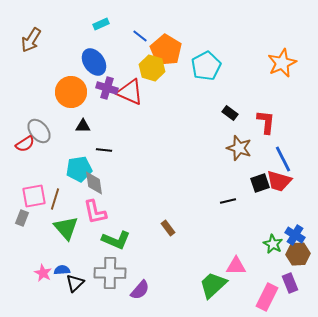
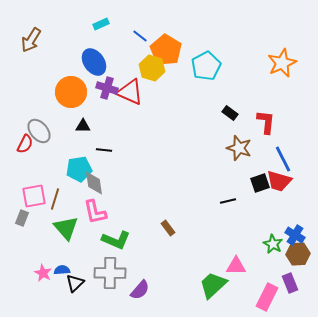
red semicircle at (25, 144): rotated 30 degrees counterclockwise
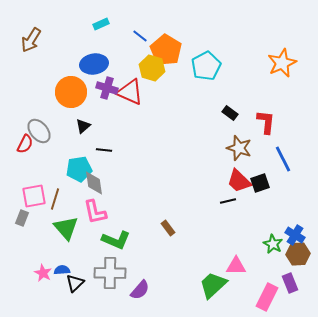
blue ellipse at (94, 62): moved 2 px down; rotated 64 degrees counterclockwise
black triangle at (83, 126): rotated 42 degrees counterclockwise
red trapezoid at (279, 181): moved 40 px left; rotated 28 degrees clockwise
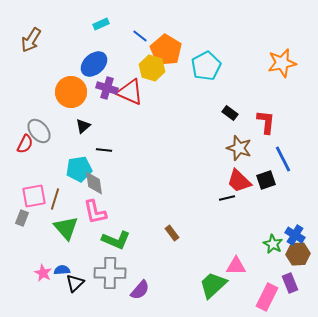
orange star at (282, 63): rotated 12 degrees clockwise
blue ellipse at (94, 64): rotated 32 degrees counterclockwise
black square at (260, 183): moved 6 px right, 3 px up
black line at (228, 201): moved 1 px left, 3 px up
brown rectangle at (168, 228): moved 4 px right, 5 px down
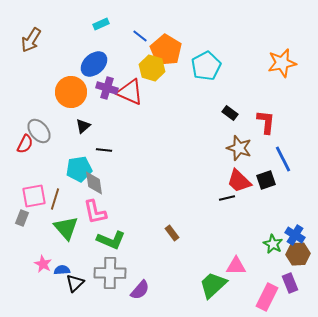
green L-shape at (116, 240): moved 5 px left
pink star at (43, 273): moved 9 px up
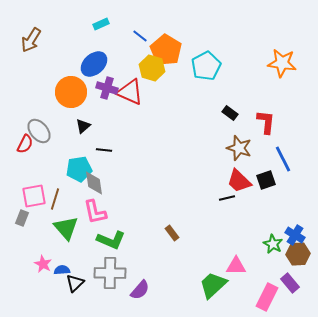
orange star at (282, 63): rotated 20 degrees clockwise
purple rectangle at (290, 283): rotated 18 degrees counterclockwise
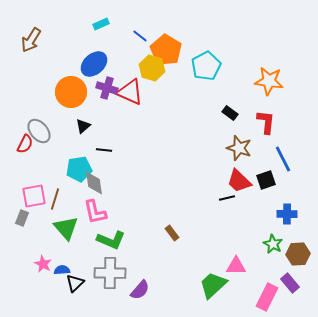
orange star at (282, 63): moved 13 px left, 18 px down
blue cross at (295, 235): moved 8 px left, 21 px up; rotated 30 degrees counterclockwise
